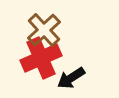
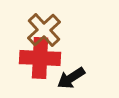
red cross: moved 1 px left; rotated 27 degrees clockwise
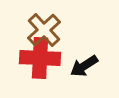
black arrow: moved 13 px right, 12 px up
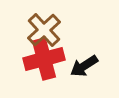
red cross: moved 4 px right, 1 px down; rotated 18 degrees counterclockwise
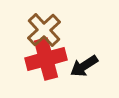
red cross: moved 2 px right
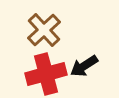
red cross: moved 15 px down
